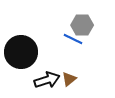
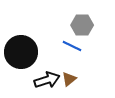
blue line: moved 1 px left, 7 px down
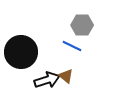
brown triangle: moved 3 px left, 3 px up; rotated 42 degrees counterclockwise
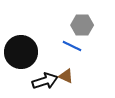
brown triangle: rotated 14 degrees counterclockwise
black arrow: moved 2 px left, 1 px down
